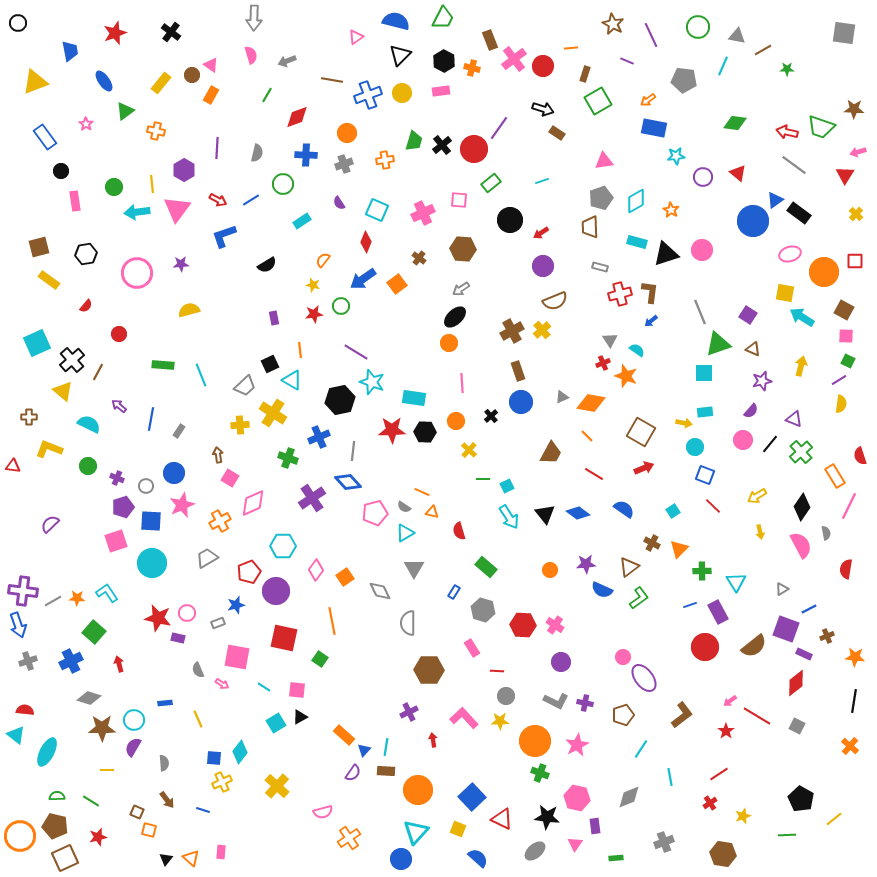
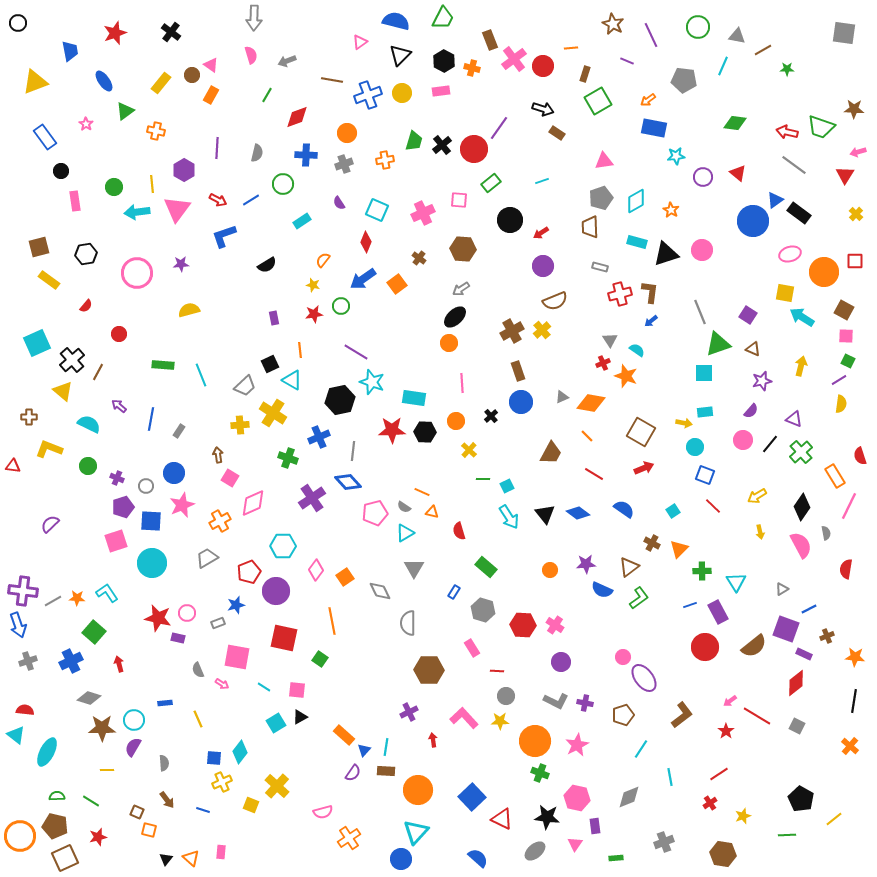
pink triangle at (356, 37): moved 4 px right, 5 px down
yellow square at (458, 829): moved 207 px left, 24 px up
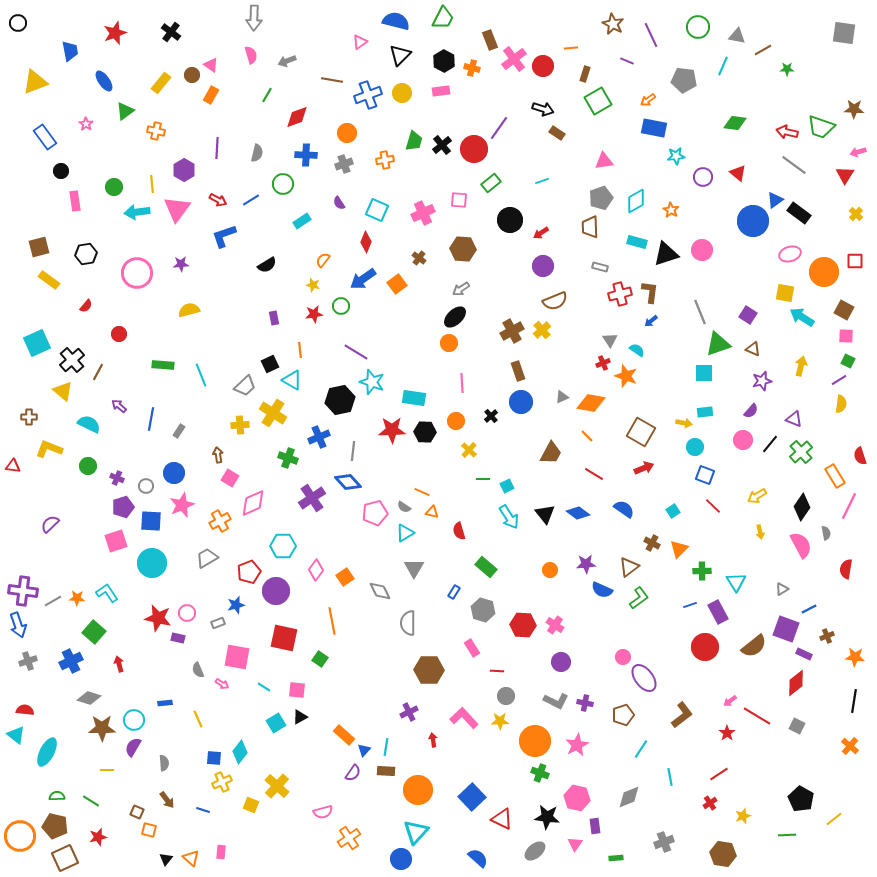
red star at (726, 731): moved 1 px right, 2 px down
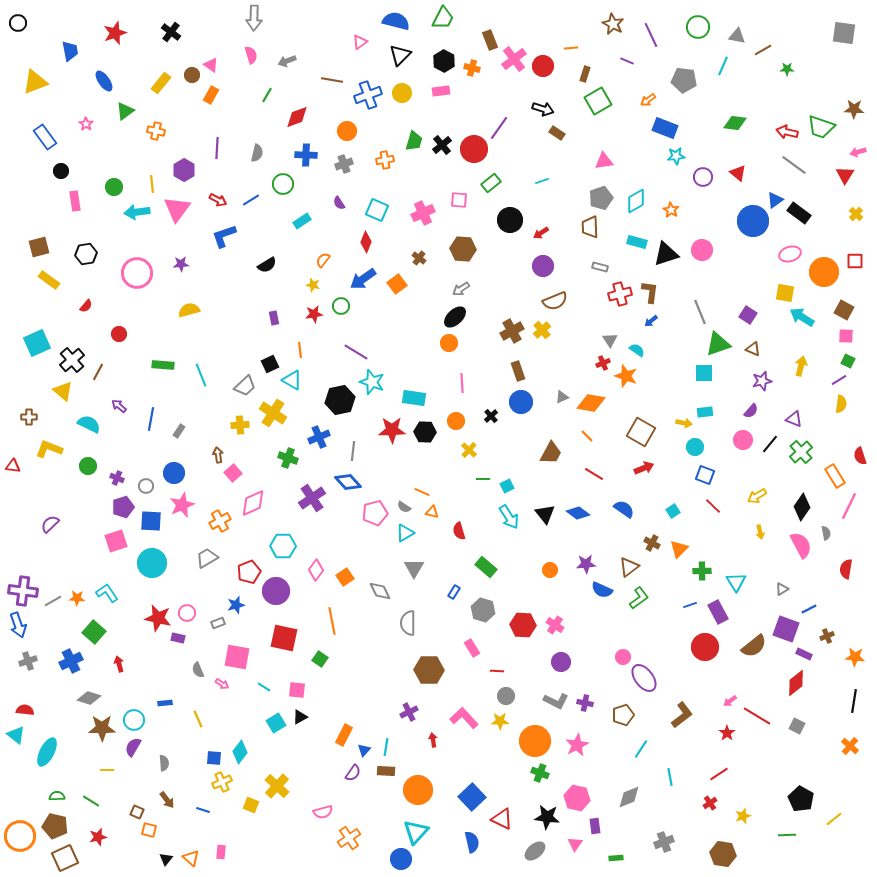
blue rectangle at (654, 128): moved 11 px right; rotated 10 degrees clockwise
orange circle at (347, 133): moved 2 px up
pink square at (230, 478): moved 3 px right, 5 px up; rotated 18 degrees clockwise
orange rectangle at (344, 735): rotated 75 degrees clockwise
blue semicircle at (478, 858): moved 6 px left, 16 px up; rotated 35 degrees clockwise
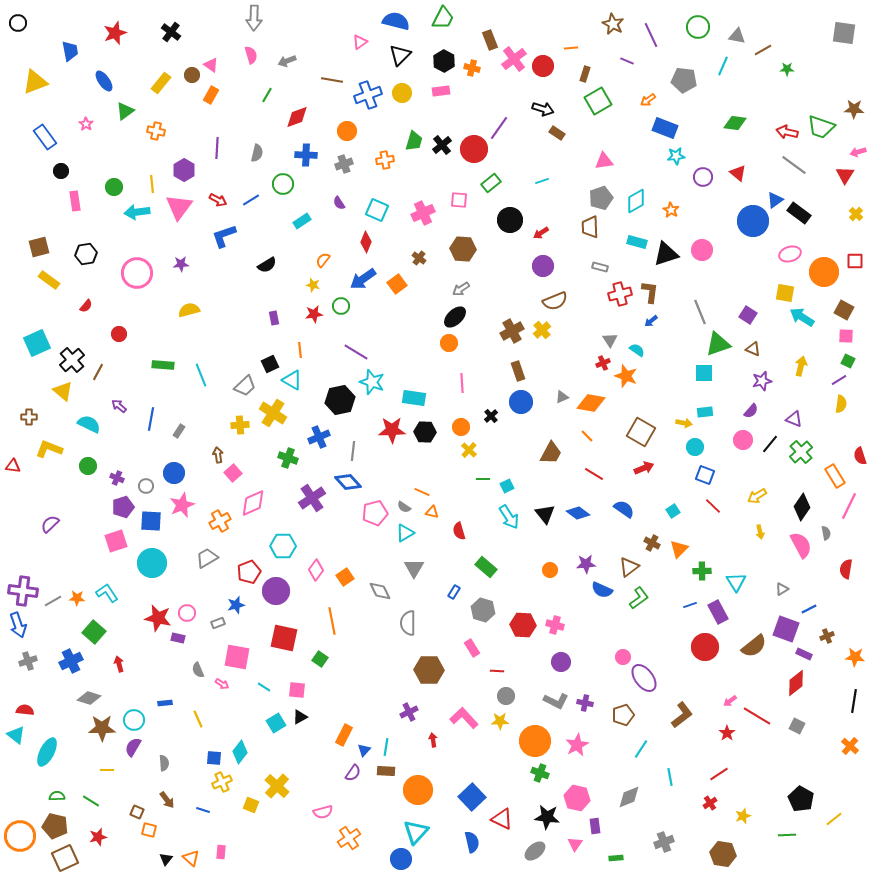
pink triangle at (177, 209): moved 2 px right, 2 px up
orange circle at (456, 421): moved 5 px right, 6 px down
pink cross at (555, 625): rotated 18 degrees counterclockwise
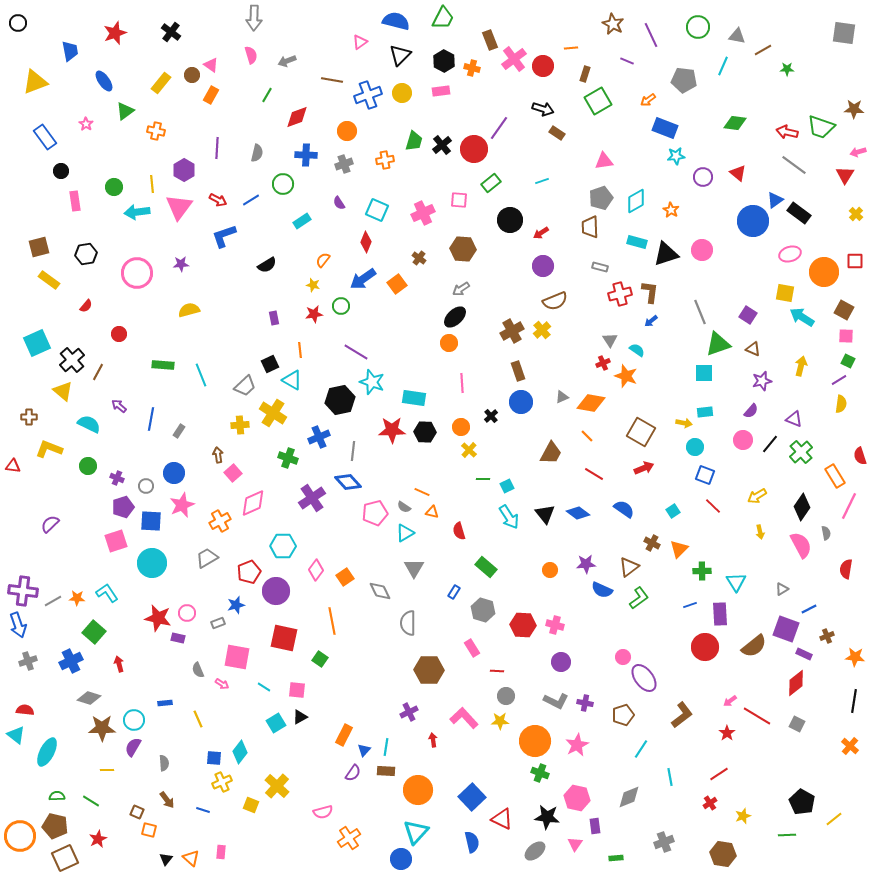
purple rectangle at (718, 612): moved 2 px right, 2 px down; rotated 25 degrees clockwise
gray square at (797, 726): moved 2 px up
black pentagon at (801, 799): moved 1 px right, 3 px down
red star at (98, 837): moved 2 px down; rotated 12 degrees counterclockwise
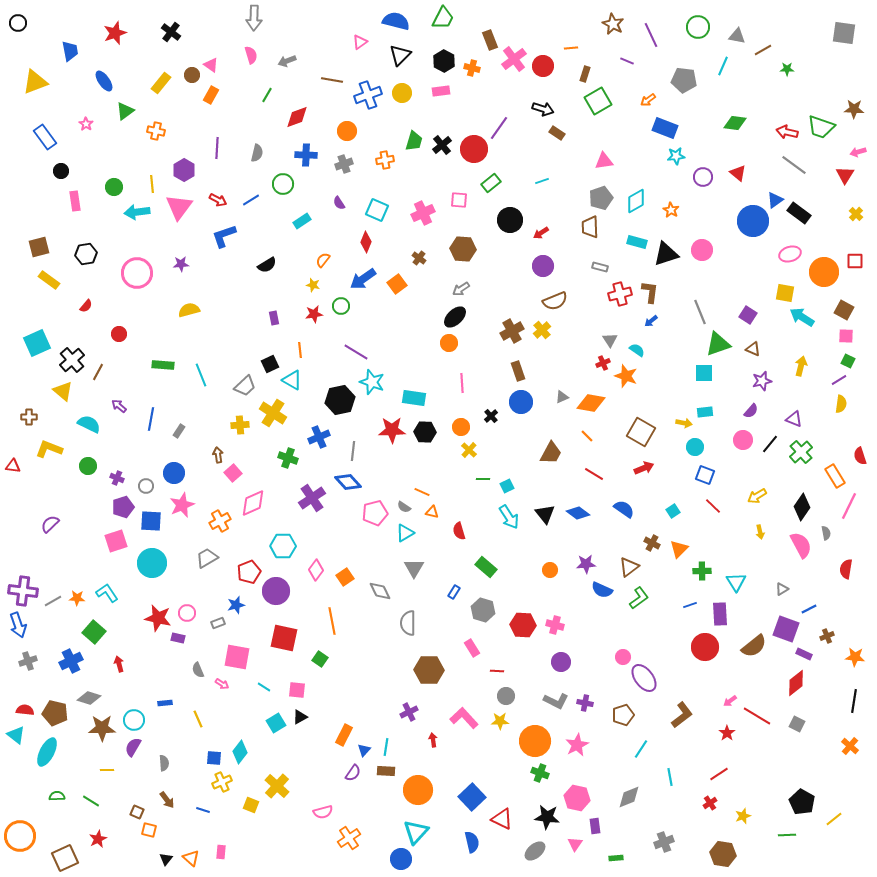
brown pentagon at (55, 826): moved 113 px up
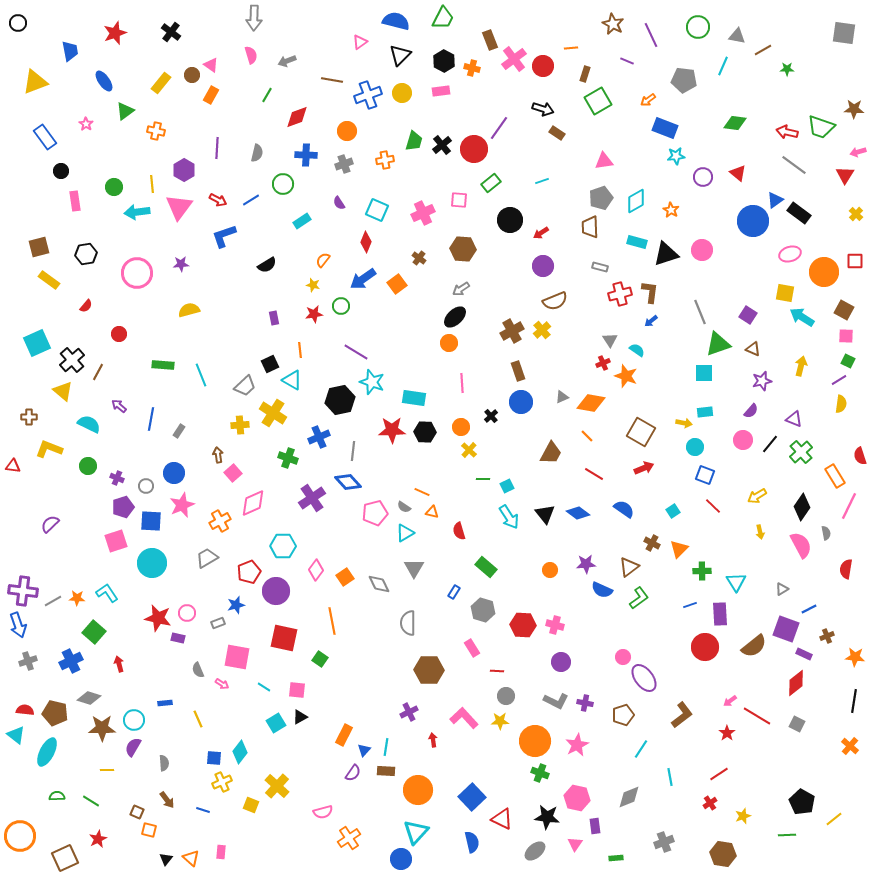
gray diamond at (380, 591): moved 1 px left, 7 px up
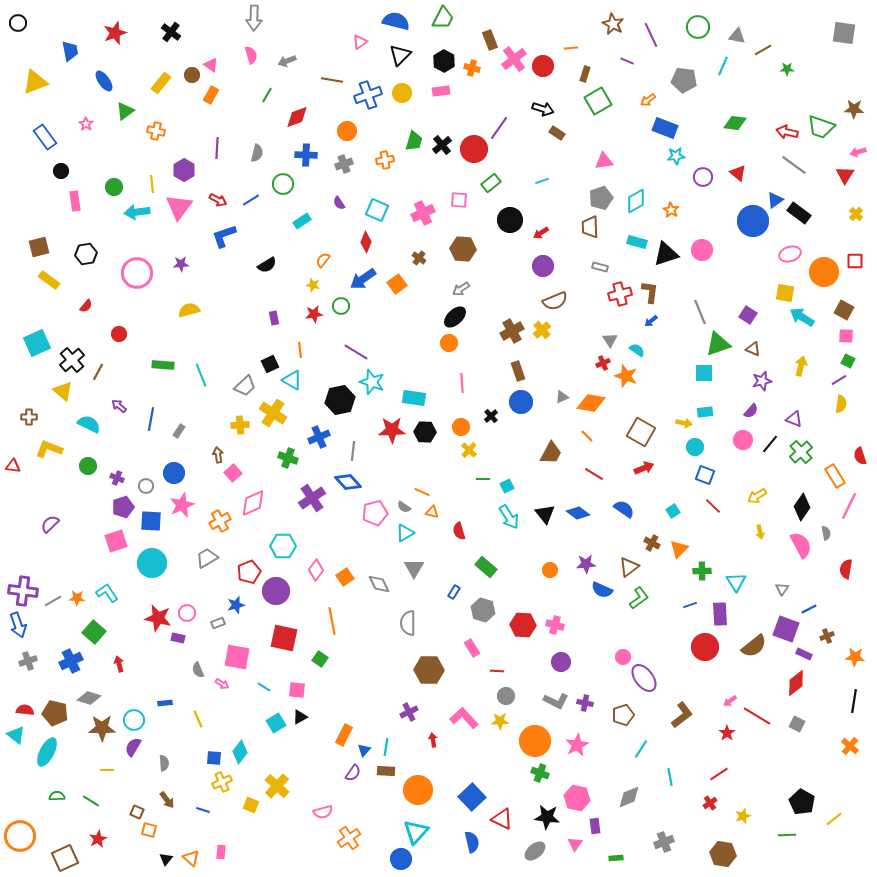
gray triangle at (782, 589): rotated 24 degrees counterclockwise
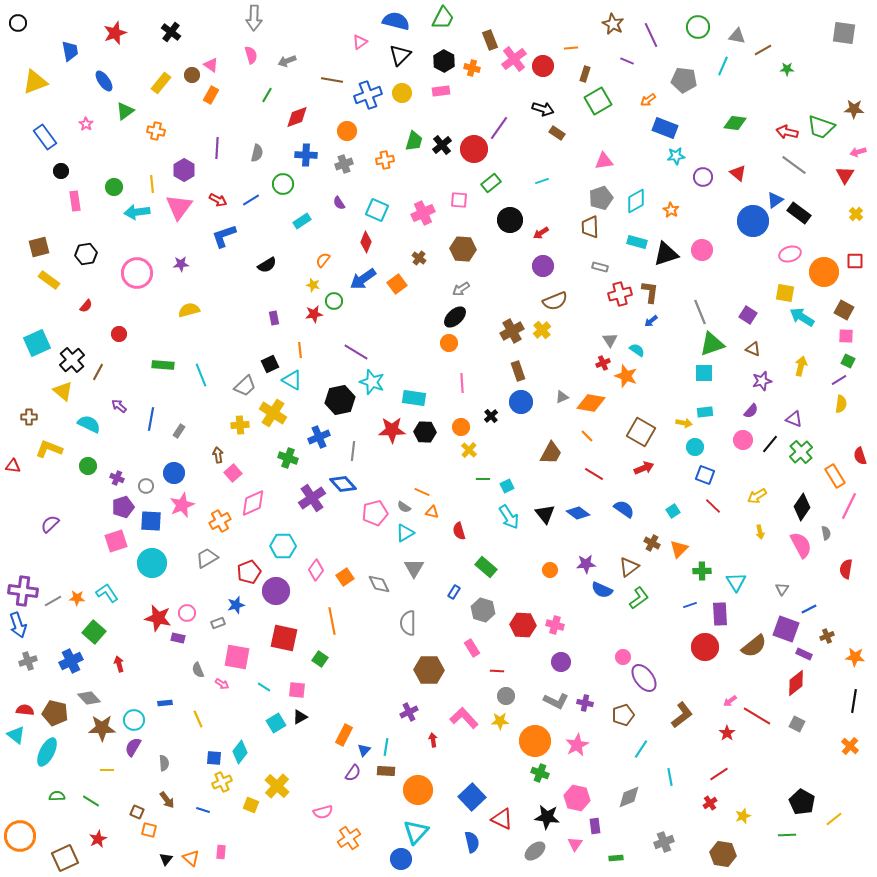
green circle at (341, 306): moved 7 px left, 5 px up
green triangle at (718, 344): moved 6 px left
blue diamond at (348, 482): moved 5 px left, 2 px down
gray diamond at (89, 698): rotated 30 degrees clockwise
